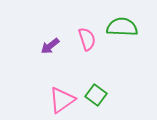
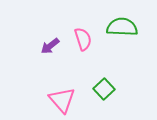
pink semicircle: moved 4 px left
green square: moved 8 px right, 6 px up; rotated 10 degrees clockwise
pink triangle: rotated 36 degrees counterclockwise
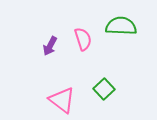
green semicircle: moved 1 px left, 1 px up
purple arrow: rotated 24 degrees counterclockwise
pink triangle: rotated 12 degrees counterclockwise
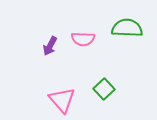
green semicircle: moved 6 px right, 2 px down
pink semicircle: rotated 110 degrees clockwise
pink triangle: rotated 12 degrees clockwise
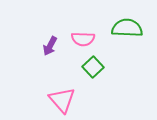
green square: moved 11 px left, 22 px up
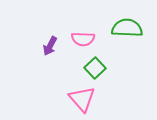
green square: moved 2 px right, 1 px down
pink triangle: moved 20 px right, 1 px up
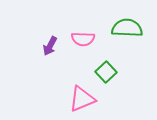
green square: moved 11 px right, 4 px down
pink triangle: rotated 48 degrees clockwise
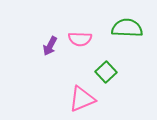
pink semicircle: moved 3 px left
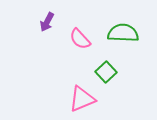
green semicircle: moved 4 px left, 5 px down
pink semicircle: rotated 45 degrees clockwise
purple arrow: moved 3 px left, 24 px up
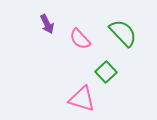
purple arrow: moved 2 px down; rotated 54 degrees counterclockwise
green semicircle: rotated 44 degrees clockwise
pink triangle: rotated 40 degrees clockwise
